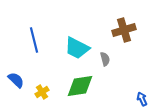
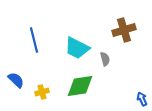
yellow cross: rotated 16 degrees clockwise
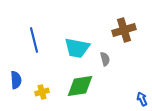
cyan trapezoid: rotated 16 degrees counterclockwise
blue semicircle: rotated 42 degrees clockwise
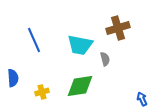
brown cross: moved 6 px left, 2 px up
blue line: rotated 10 degrees counterclockwise
cyan trapezoid: moved 3 px right, 3 px up
blue semicircle: moved 3 px left, 2 px up
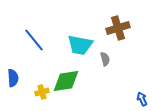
blue line: rotated 15 degrees counterclockwise
green diamond: moved 14 px left, 5 px up
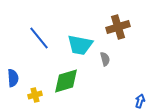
brown cross: moved 1 px up
blue line: moved 5 px right, 2 px up
green diamond: rotated 8 degrees counterclockwise
yellow cross: moved 7 px left, 3 px down
blue arrow: moved 2 px left, 2 px down; rotated 40 degrees clockwise
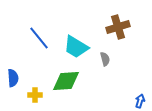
cyan trapezoid: moved 4 px left, 2 px down; rotated 20 degrees clockwise
green diamond: rotated 12 degrees clockwise
yellow cross: rotated 16 degrees clockwise
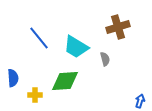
green diamond: moved 1 px left
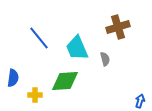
cyan trapezoid: moved 1 px right, 1 px down; rotated 36 degrees clockwise
blue semicircle: rotated 12 degrees clockwise
